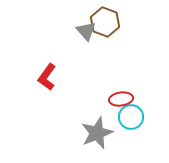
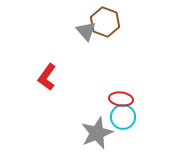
red ellipse: rotated 15 degrees clockwise
cyan circle: moved 8 px left
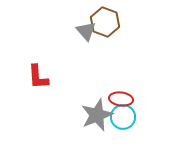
red L-shape: moved 9 px left; rotated 40 degrees counterclockwise
gray star: moved 18 px up
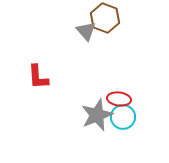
brown hexagon: moved 4 px up
red ellipse: moved 2 px left
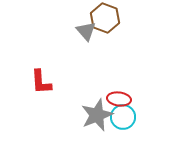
red L-shape: moved 3 px right, 5 px down
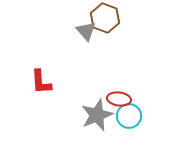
cyan circle: moved 6 px right, 1 px up
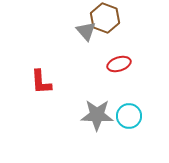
red ellipse: moved 35 px up; rotated 25 degrees counterclockwise
gray star: rotated 24 degrees clockwise
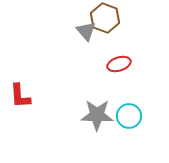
red L-shape: moved 21 px left, 14 px down
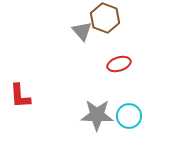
gray triangle: moved 4 px left
